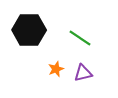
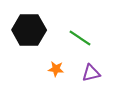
orange star: rotated 28 degrees clockwise
purple triangle: moved 8 px right
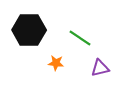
orange star: moved 6 px up
purple triangle: moved 9 px right, 5 px up
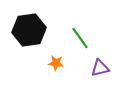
black hexagon: rotated 8 degrees counterclockwise
green line: rotated 20 degrees clockwise
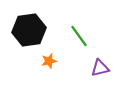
green line: moved 1 px left, 2 px up
orange star: moved 7 px left, 2 px up; rotated 21 degrees counterclockwise
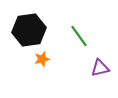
orange star: moved 7 px left, 2 px up
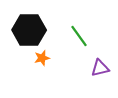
black hexagon: rotated 8 degrees clockwise
orange star: moved 1 px up
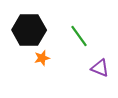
purple triangle: rotated 36 degrees clockwise
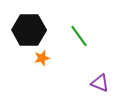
purple triangle: moved 15 px down
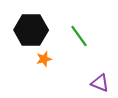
black hexagon: moved 2 px right
orange star: moved 2 px right, 1 px down
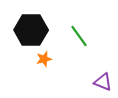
purple triangle: moved 3 px right, 1 px up
